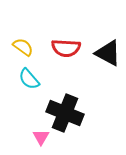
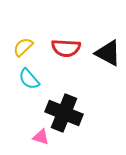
yellow semicircle: rotated 80 degrees counterclockwise
black cross: moved 1 px left
pink triangle: rotated 42 degrees counterclockwise
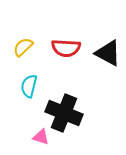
cyan semicircle: moved 7 px down; rotated 55 degrees clockwise
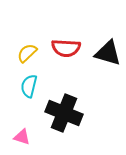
yellow semicircle: moved 4 px right, 6 px down
black triangle: rotated 12 degrees counterclockwise
pink triangle: moved 19 px left
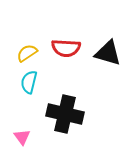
yellow semicircle: rotated 10 degrees clockwise
cyan semicircle: moved 4 px up
black cross: moved 1 px right, 1 px down; rotated 9 degrees counterclockwise
pink triangle: rotated 36 degrees clockwise
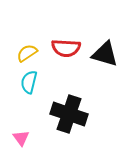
black triangle: moved 3 px left, 1 px down
black cross: moved 4 px right; rotated 6 degrees clockwise
pink triangle: moved 1 px left, 1 px down
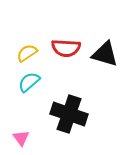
cyan semicircle: rotated 35 degrees clockwise
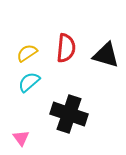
red semicircle: rotated 88 degrees counterclockwise
black triangle: moved 1 px right, 1 px down
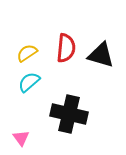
black triangle: moved 5 px left
black cross: rotated 6 degrees counterclockwise
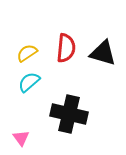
black triangle: moved 2 px right, 2 px up
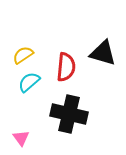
red semicircle: moved 19 px down
yellow semicircle: moved 4 px left, 2 px down
